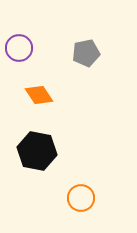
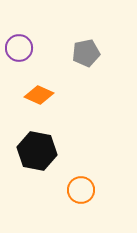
orange diamond: rotated 32 degrees counterclockwise
orange circle: moved 8 px up
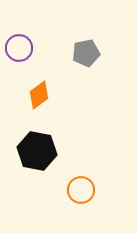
orange diamond: rotated 60 degrees counterclockwise
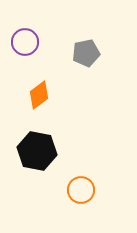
purple circle: moved 6 px right, 6 px up
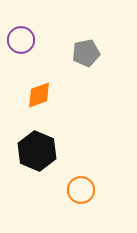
purple circle: moved 4 px left, 2 px up
orange diamond: rotated 16 degrees clockwise
black hexagon: rotated 12 degrees clockwise
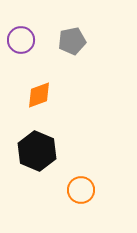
gray pentagon: moved 14 px left, 12 px up
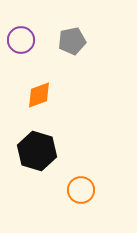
black hexagon: rotated 6 degrees counterclockwise
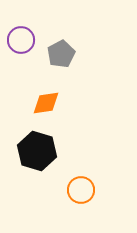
gray pentagon: moved 11 px left, 13 px down; rotated 16 degrees counterclockwise
orange diamond: moved 7 px right, 8 px down; rotated 12 degrees clockwise
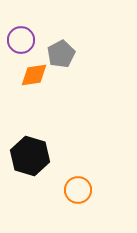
orange diamond: moved 12 px left, 28 px up
black hexagon: moved 7 px left, 5 px down
orange circle: moved 3 px left
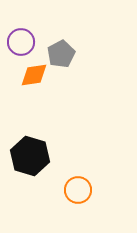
purple circle: moved 2 px down
